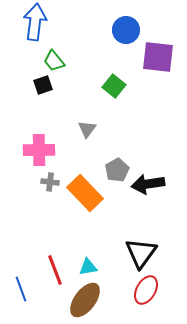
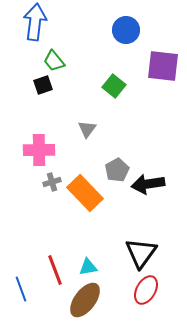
purple square: moved 5 px right, 9 px down
gray cross: moved 2 px right; rotated 24 degrees counterclockwise
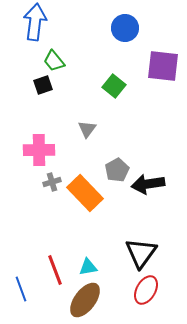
blue circle: moved 1 px left, 2 px up
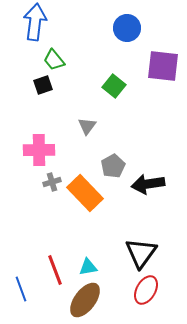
blue circle: moved 2 px right
green trapezoid: moved 1 px up
gray triangle: moved 3 px up
gray pentagon: moved 4 px left, 4 px up
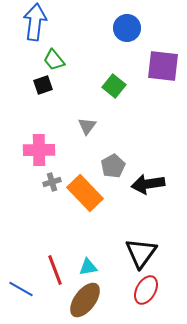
blue line: rotated 40 degrees counterclockwise
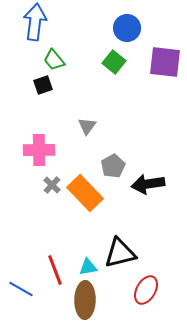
purple square: moved 2 px right, 4 px up
green square: moved 24 px up
gray cross: moved 3 px down; rotated 30 degrees counterclockwise
black triangle: moved 21 px left; rotated 40 degrees clockwise
brown ellipse: rotated 36 degrees counterclockwise
